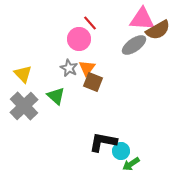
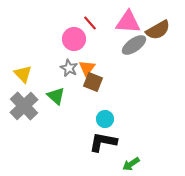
pink triangle: moved 14 px left, 3 px down
pink circle: moved 5 px left
cyan circle: moved 16 px left, 32 px up
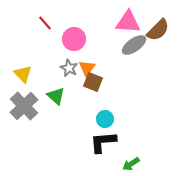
red line: moved 45 px left
brown semicircle: rotated 15 degrees counterclockwise
black L-shape: rotated 16 degrees counterclockwise
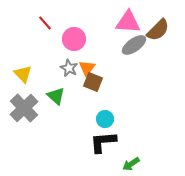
gray cross: moved 2 px down
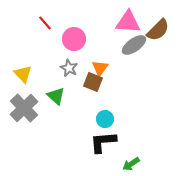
orange triangle: moved 13 px right
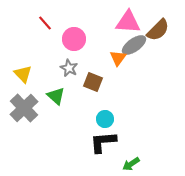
orange triangle: moved 18 px right, 10 px up
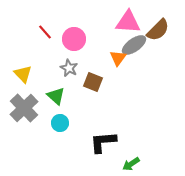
red line: moved 9 px down
cyan circle: moved 45 px left, 4 px down
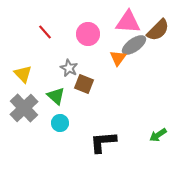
pink circle: moved 14 px right, 5 px up
brown square: moved 9 px left, 2 px down
green arrow: moved 27 px right, 29 px up
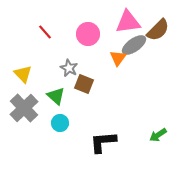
pink triangle: rotated 12 degrees counterclockwise
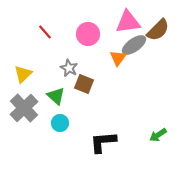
yellow triangle: rotated 30 degrees clockwise
